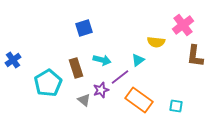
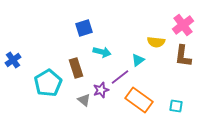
brown L-shape: moved 12 px left
cyan arrow: moved 8 px up
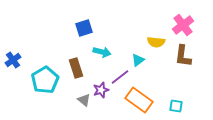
cyan pentagon: moved 3 px left, 3 px up
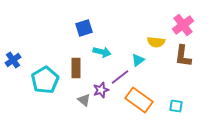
brown rectangle: rotated 18 degrees clockwise
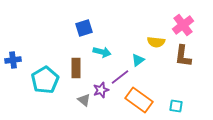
blue cross: rotated 28 degrees clockwise
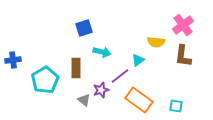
purple line: moved 1 px up
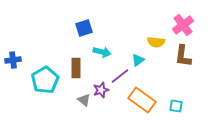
orange rectangle: moved 3 px right
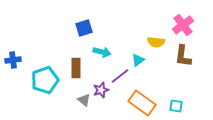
cyan pentagon: rotated 12 degrees clockwise
orange rectangle: moved 3 px down
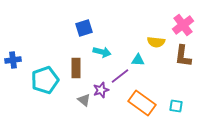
cyan triangle: rotated 40 degrees clockwise
